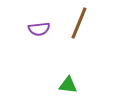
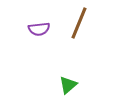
green triangle: rotated 48 degrees counterclockwise
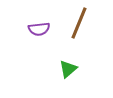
green triangle: moved 16 px up
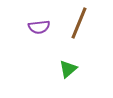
purple semicircle: moved 2 px up
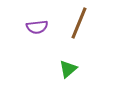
purple semicircle: moved 2 px left
